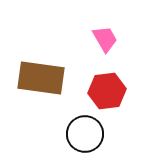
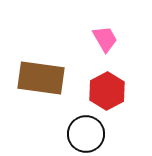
red hexagon: rotated 21 degrees counterclockwise
black circle: moved 1 px right
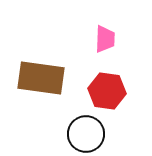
pink trapezoid: rotated 32 degrees clockwise
red hexagon: rotated 24 degrees counterclockwise
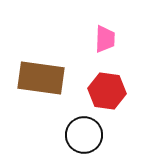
black circle: moved 2 px left, 1 px down
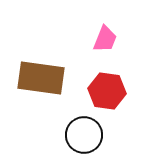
pink trapezoid: rotated 20 degrees clockwise
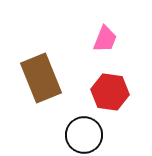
brown rectangle: rotated 60 degrees clockwise
red hexagon: moved 3 px right, 1 px down
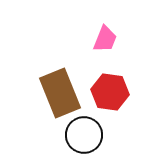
brown rectangle: moved 19 px right, 15 px down
